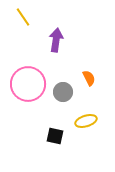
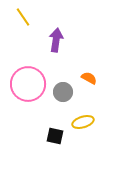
orange semicircle: rotated 35 degrees counterclockwise
yellow ellipse: moved 3 px left, 1 px down
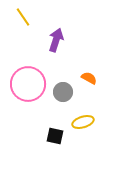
purple arrow: rotated 10 degrees clockwise
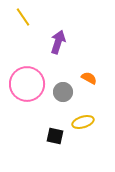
purple arrow: moved 2 px right, 2 px down
pink circle: moved 1 px left
